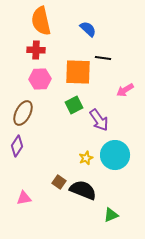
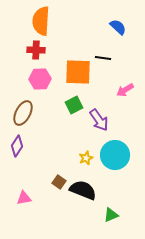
orange semicircle: rotated 16 degrees clockwise
blue semicircle: moved 30 px right, 2 px up
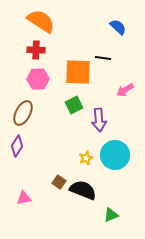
orange semicircle: rotated 120 degrees clockwise
pink hexagon: moved 2 px left
purple arrow: rotated 30 degrees clockwise
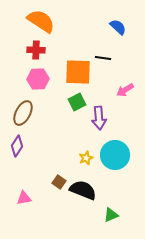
green square: moved 3 px right, 3 px up
purple arrow: moved 2 px up
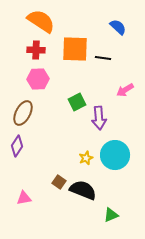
orange square: moved 3 px left, 23 px up
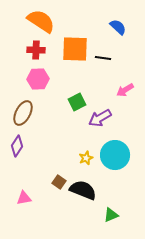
purple arrow: moved 1 px right; rotated 65 degrees clockwise
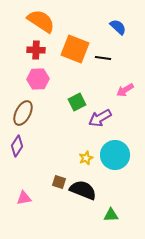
orange square: rotated 20 degrees clockwise
brown square: rotated 16 degrees counterclockwise
green triangle: rotated 21 degrees clockwise
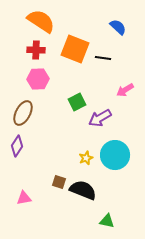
green triangle: moved 4 px left, 6 px down; rotated 14 degrees clockwise
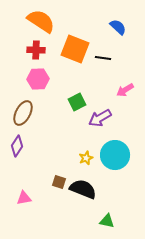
black semicircle: moved 1 px up
